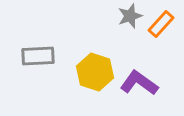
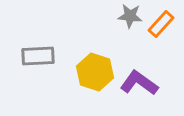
gray star: rotated 25 degrees clockwise
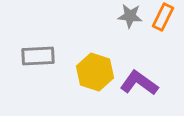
orange rectangle: moved 2 px right, 7 px up; rotated 16 degrees counterclockwise
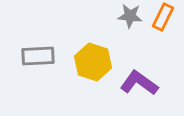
yellow hexagon: moved 2 px left, 10 px up
